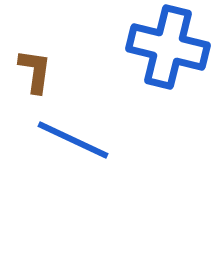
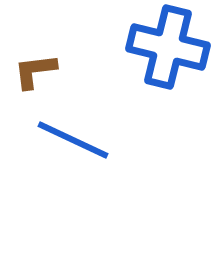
brown L-shape: rotated 105 degrees counterclockwise
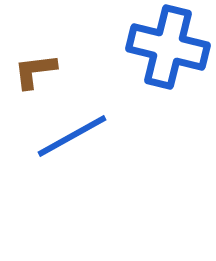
blue line: moved 1 px left, 4 px up; rotated 54 degrees counterclockwise
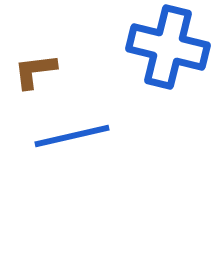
blue line: rotated 16 degrees clockwise
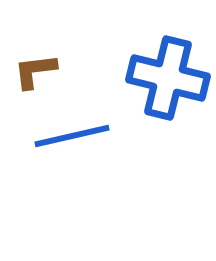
blue cross: moved 31 px down
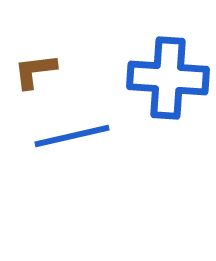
blue cross: rotated 10 degrees counterclockwise
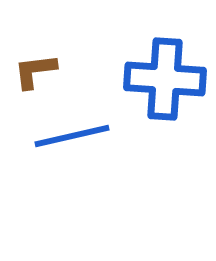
blue cross: moved 3 px left, 1 px down
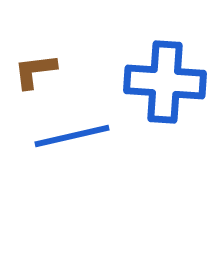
blue cross: moved 3 px down
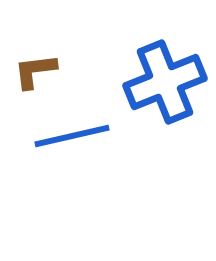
blue cross: rotated 26 degrees counterclockwise
